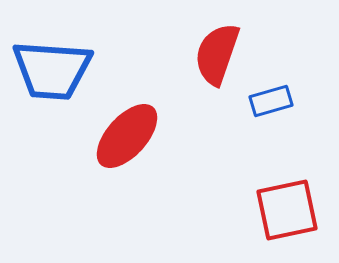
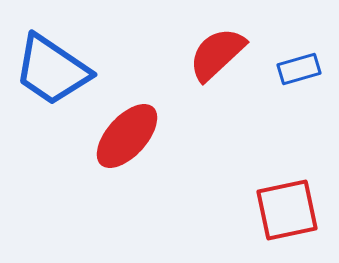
red semicircle: rotated 28 degrees clockwise
blue trapezoid: rotated 30 degrees clockwise
blue rectangle: moved 28 px right, 32 px up
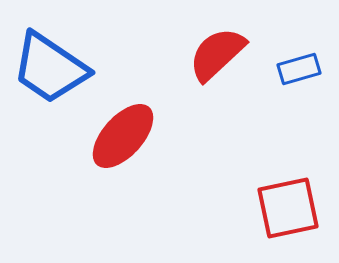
blue trapezoid: moved 2 px left, 2 px up
red ellipse: moved 4 px left
red square: moved 1 px right, 2 px up
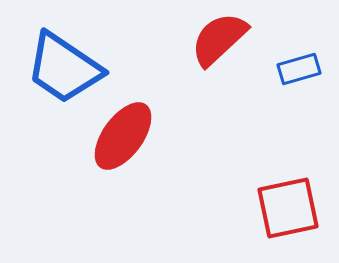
red semicircle: moved 2 px right, 15 px up
blue trapezoid: moved 14 px right
red ellipse: rotated 6 degrees counterclockwise
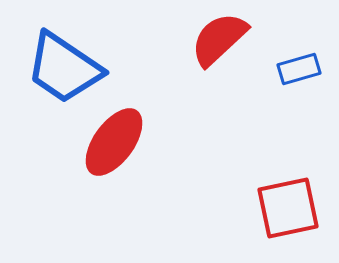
red ellipse: moved 9 px left, 6 px down
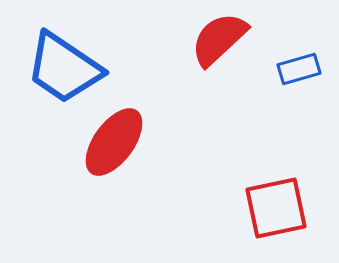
red square: moved 12 px left
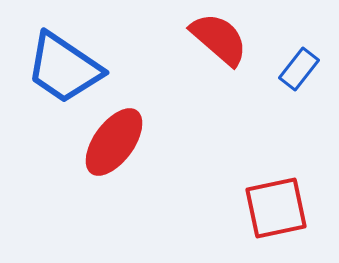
red semicircle: rotated 84 degrees clockwise
blue rectangle: rotated 36 degrees counterclockwise
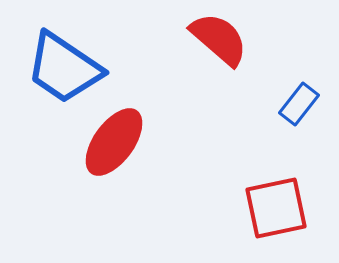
blue rectangle: moved 35 px down
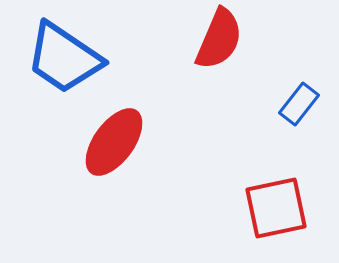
red semicircle: rotated 72 degrees clockwise
blue trapezoid: moved 10 px up
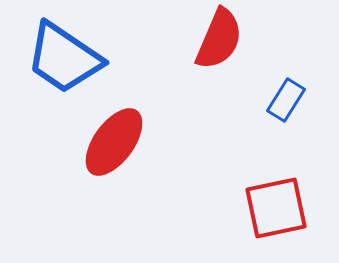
blue rectangle: moved 13 px left, 4 px up; rotated 6 degrees counterclockwise
